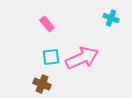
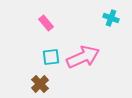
pink rectangle: moved 1 px left, 1 px up
pink arrow: moved 1 px right, 1 px up
brown cross: moved 2 px left; rotated 24 degrees clockwise
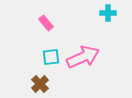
cyan cross: moved 3 px left, 5 px up; rotated 21 degrees counterclockwise
